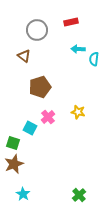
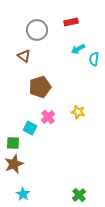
cyan arrow: rotated 32 degrees counterclockwise
green square: rotated 16 degrees counterclockwise
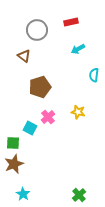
cyan semicircle: moved 16 px down
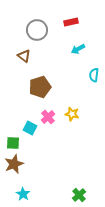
yellow star: moved 6 px left, 2 px down
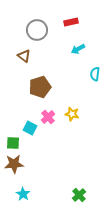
cyan semicircle: moved 1 px right, 1 px up
brown star: rotated 18 degrees clockwise
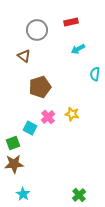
green square: rotated 24 degrees counterclockwise
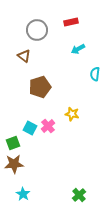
pink cross: moved 9 px down
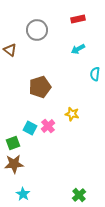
red rectangle: moved 7 px right, 3 px up
brown triangle: moved 14 px left, 6 px up
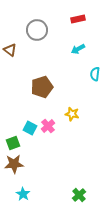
brown pentagon: moved 2 px right
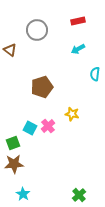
red rectangle: moved 2 px down
